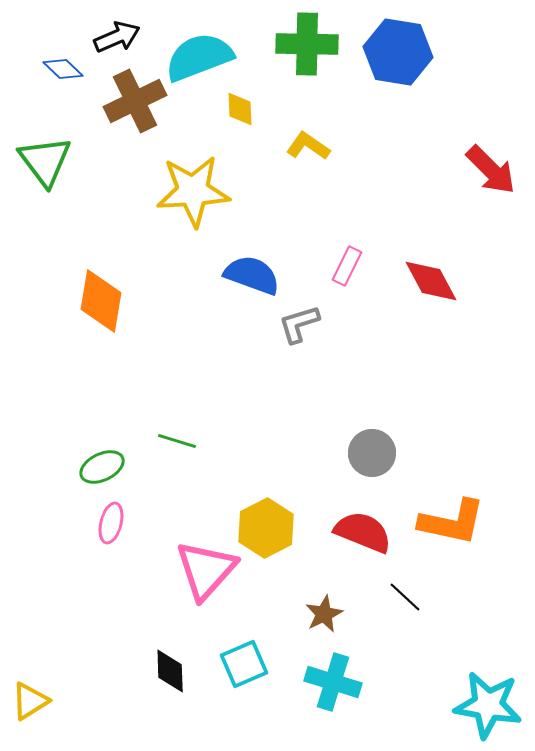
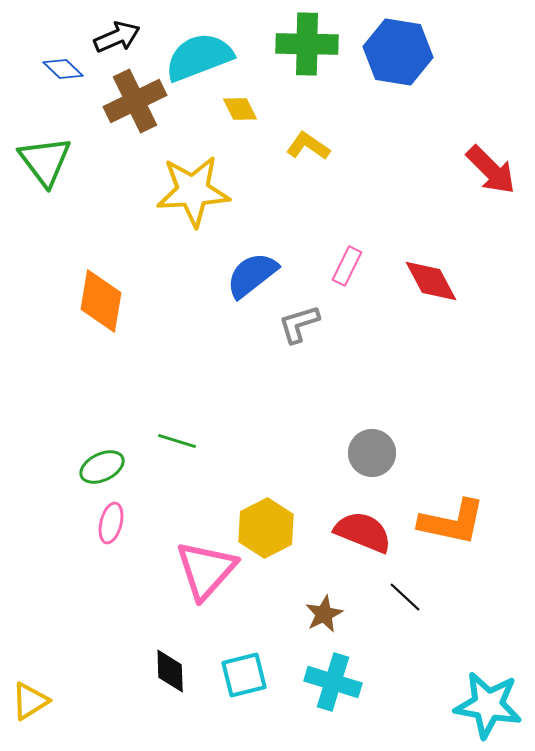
yellow diamond: rotated 24 degrees counterclockwise
blue semicircle: rotated 58 degrees counterclockwise
cyan square: moved 11 px down; rotated 9 degrees clockwise
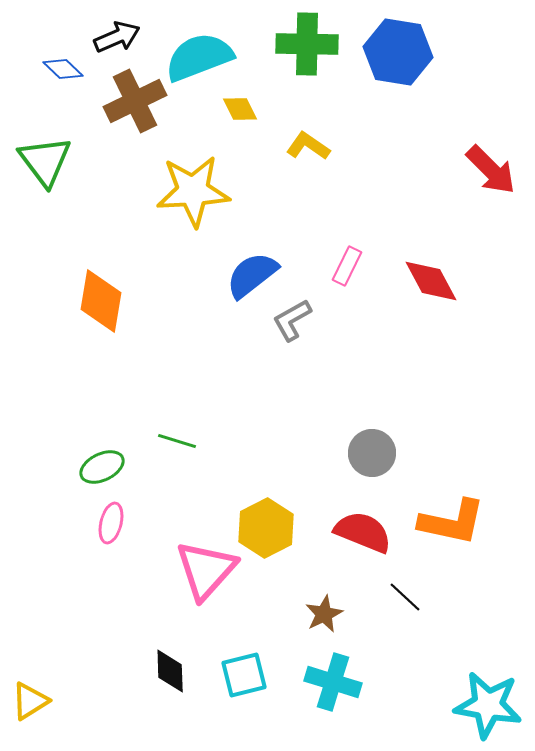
gray L-shape: moved 7 px left, 4 px up; rotated 12 degrees counterclockwise
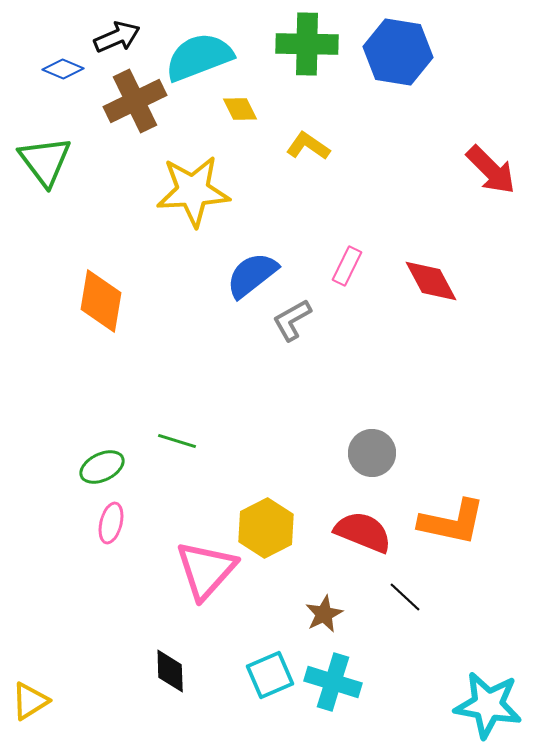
blue diamond: rotated 21 degrees counterclockwise
cyan square: moved 26 px right; rotated 9 degrees counterclockwise
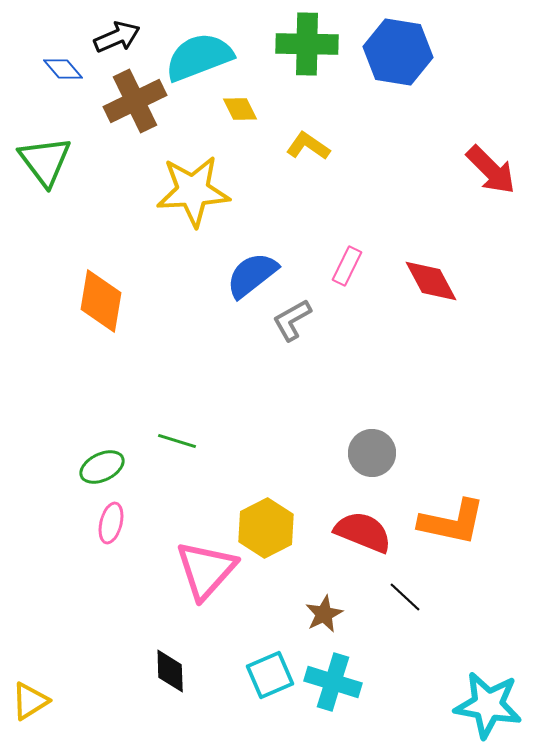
blue diamond: rotated 27 degrees clockwise
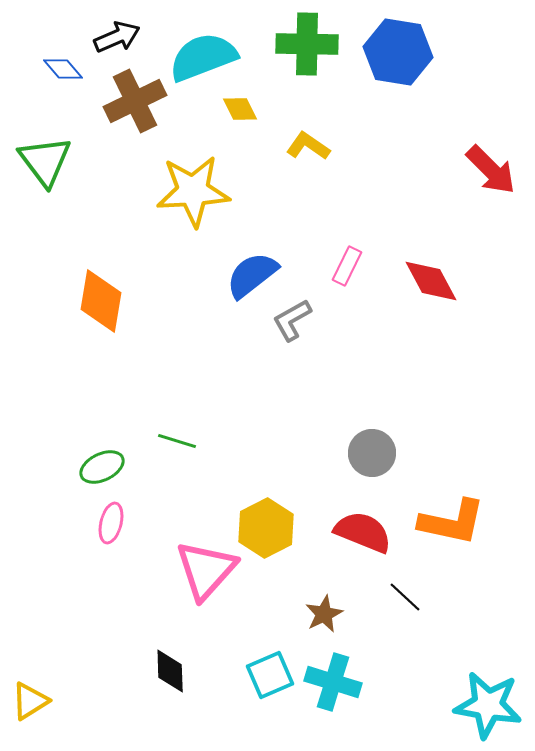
cyan semicircle: moved 4 px right
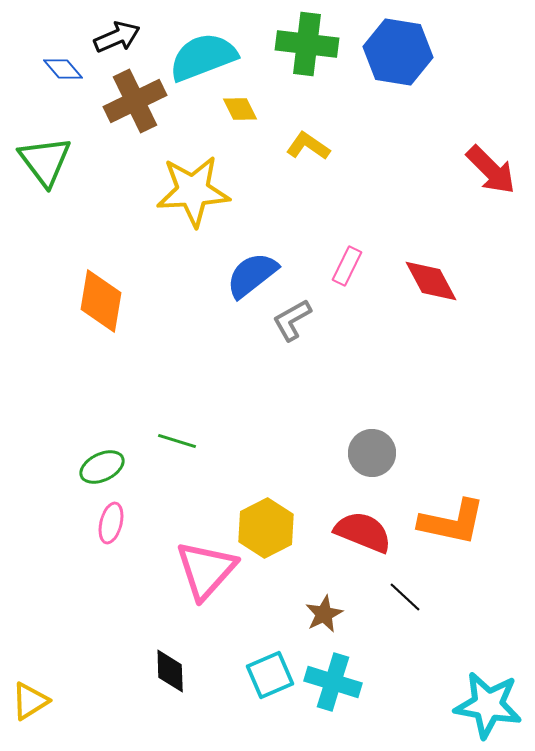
green cross: rotated 6 degrees clockwise
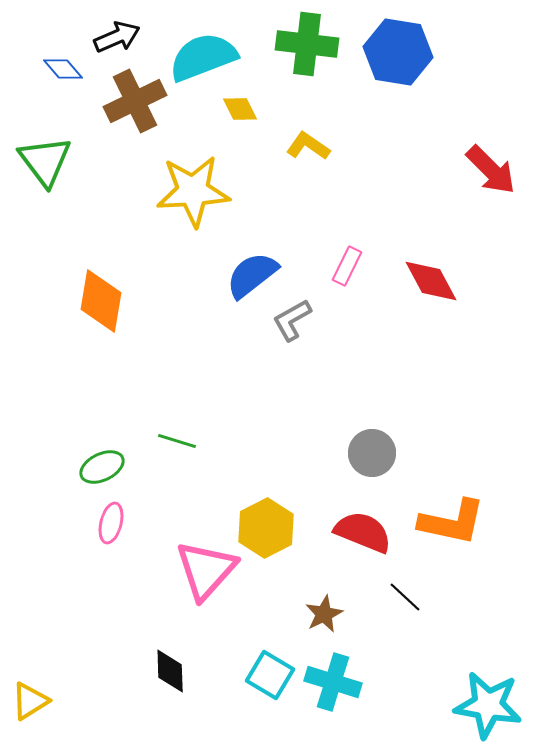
cyan square: rotated 36 degrees counterclockwise
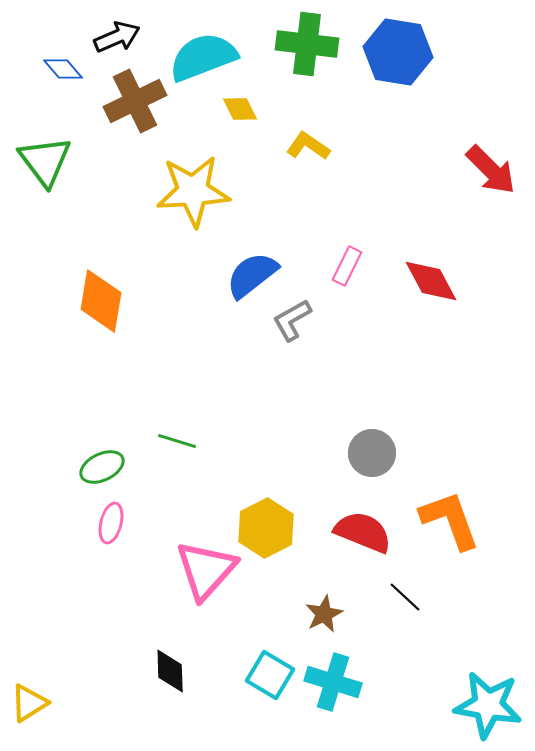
orange L-shape: moved 2 px left, 2 px up; rotated 122 degrees counterclockwise
yellow triangle: moved 1 px left, 2 px down
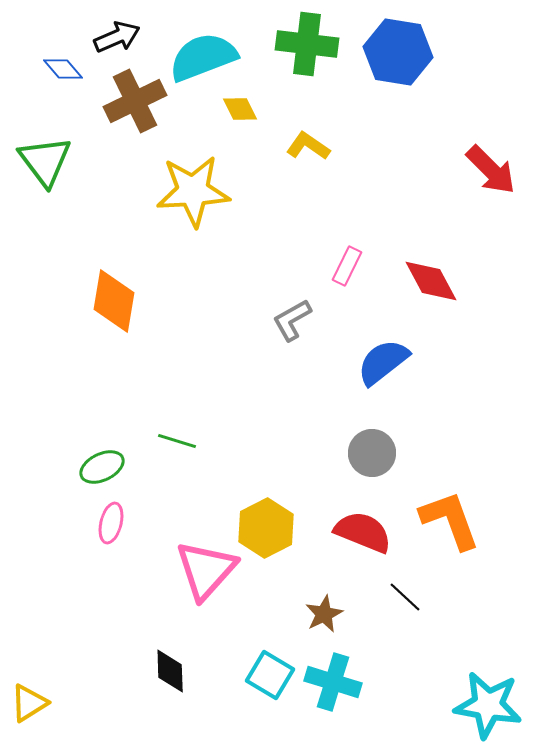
blue semicircle: moved 131 px right, 87 px down
orange diamond: moved 13 px right
